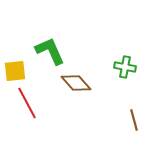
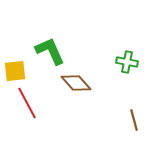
green cross: moved 2 px right, 5 px up
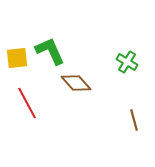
green cross: rotated 20 degrees clockwise
yellow square: moved 2 px right, 13 px up
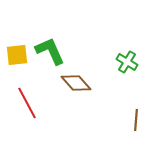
yellow square: moved 3 px up
brown line: moved 2 px right; rotated 20 degrees clockwise
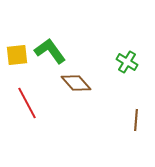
green L-shape: rotated 12 degrees counterclockwise
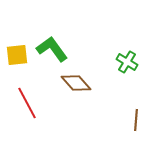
green L-shape: moved 2 px right, 2 px up
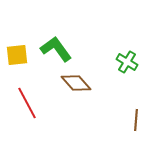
green L-shape: moved 4 px right
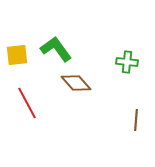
green cross: rotated 25 degrees counterclockwise
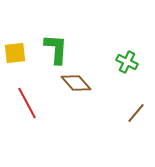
green L-shape: rotated 40 degrees clockwise
yellow square: moved 2 px left, 2 px up
green cross: rotated 20 degrees clockwise
brown line: moved 7 px up; rotated 35 degrees clockwise
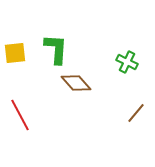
red line: moved 7 px left, 12 px down
